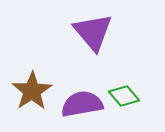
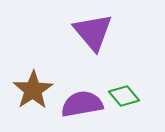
brown star: moved 1 px right, 1 px up
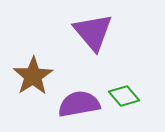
brown star: moved 14 px up
purple semicircle: moved 3 px left
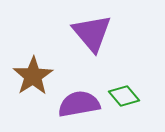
purple triangle: moved 1 px left, 1 px down
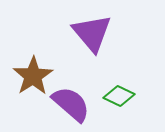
green diamond: moved 5 px left; rotated 24 degrees counterclockwise
purple semicircle: moved 8 px left; rotated 51 degrees clockwise
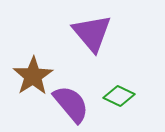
purple semicircle: rotated 9 degrees clockwise
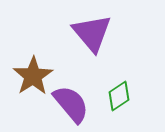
green diamond: rotated 60 degrees counterclockwise
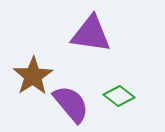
purple triangle: moved 1 px left, 1 px down; rotated 42 degrees counterclockwise
green diamond: rotated 72 degrees clockwise
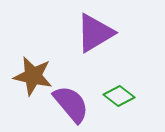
purple triangle: moved 4 px right, 1 px up; rotated 39 degrees counterclockwise
brown star: rotated 27 degrees counterclockwise
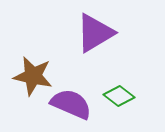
purple semicircle: rotated 27 degrees counterclockwise
